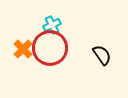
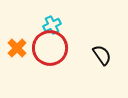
orange cross: moved 6 px left, 1 px up
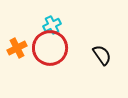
orange cross: rotated 18 degrees clockwise
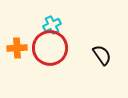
orange cross: rotated 24 degrees clockwise
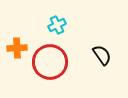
cyan cross: moved 5 px right
red circle: moved 14 px down
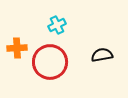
black semicircle: rotated 65 degrees counterclockwise
